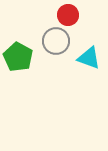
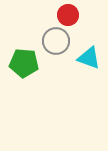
green pentagon: moved 6 px right, 6 px down; rotated 24 degrees counterclockwise
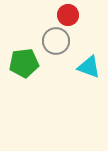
cyan triangle: moved 9 px down
green pentagon: rotated 12 degrees counterclockwise
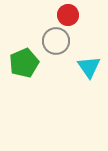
green pentagon: rotated 16 degrees counterclockwise
cyan triangle: rotated 35 degrees clockwise
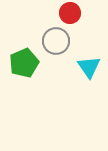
red circle: moved 2 px right, 2 px up
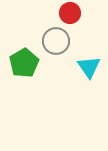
green pentagon: rotated 8 degrees counterclockwise
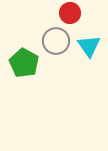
green pentagon: rotated 12 degrees counterclockwise
cyan triangle: moved 21 px up
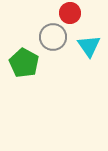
gray circle: moved 3 px left, 4 px up
